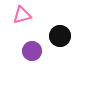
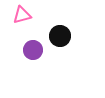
purple circle: moved 1 px right, 1 px up
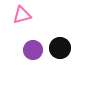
black circle: moved 12 px down
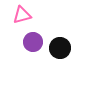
purple circle: moved 8 px up
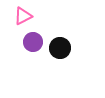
pink triangle: moved 1 px right, 1 px down; rotated 12 degrees counterclockwise
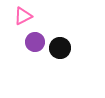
purple circle: moved 2 px right
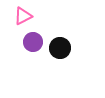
purple circle: moved 2 px left
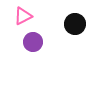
black circle: moved 15 px right, 24 px up
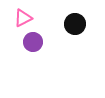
pink triangle: moved 2 px down
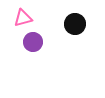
pink triangle: rotated 12 degrees clockwise
